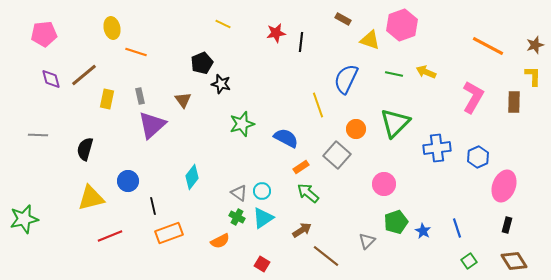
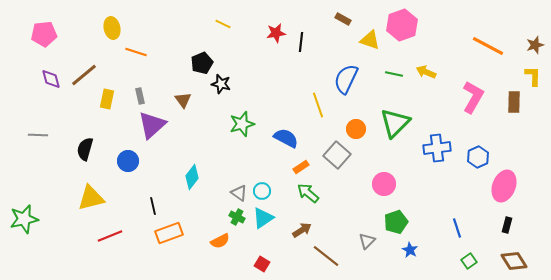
blue circle at (128, 181): moved 20 px up
blue star at (423, 231): moved 13 px left, 19 px down
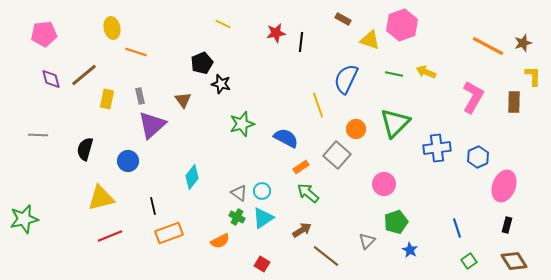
brown star at (535, 45): moved 12 px left, 2 px up
yellow triangle at (91, 198): moved 10 px right
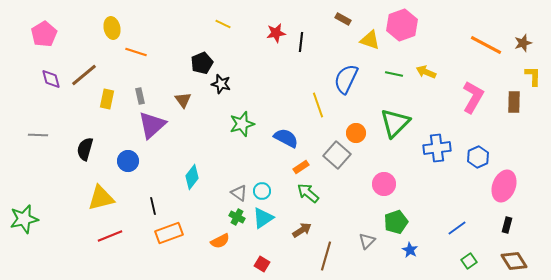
pink pentagon at (44, 34): rotated 25 degrees counterclockwise
orange line at (488, 46): moved 2 px left, 1 px up
orange circle at (356, 129): moved 4 px down
blue line at (457, 228): rotated 72 degrees clockwise
brown line at (326, 256): rotated 68 degrees clockwise
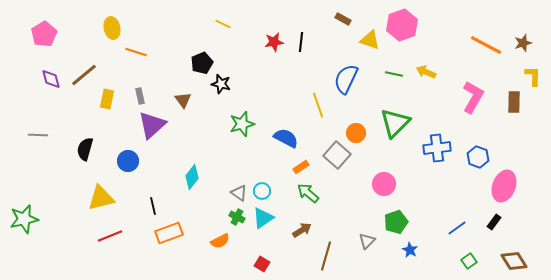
red star at (276, 33): moved 2 px left, 9 px down
blue hexagon at (478, 157): rotated 15 degrees counterclockwise
black rectangle at (507, 225): moved 13 px left, 3 px up; rotated 21 degrees clockwise
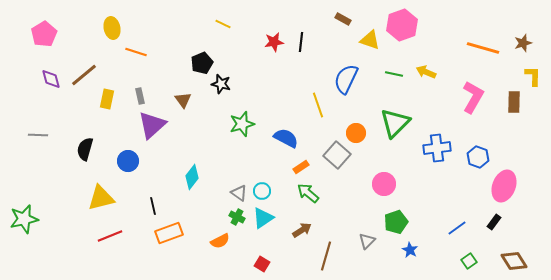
orange line at (486, 45): moved 3 px left, 3 px down; rotated 12 degrees counterclockwise
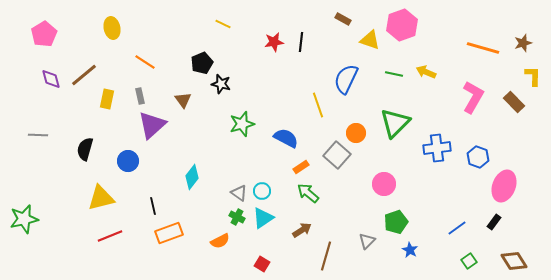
orange line at (136, 52): moved 9 px right, 10 px down; rotated 15 degrees clockwise
brown rectangle at (514, 102): rotated 45 degrees counterclockwise
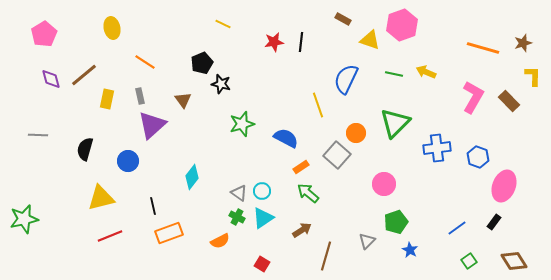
brown rectangle at (514, 102): moved 5 px left, 1 px up
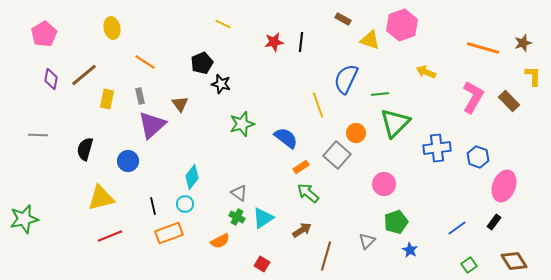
green line at (394, 74): moved 14 px left, 20 px down; rotated 18 degrees counterclockwise
purple diamond at (51, 79): rotated 25 degrees clockwise
brown triangle at (183, 100): moved 3 px left, 4 px down
blue semicircle at (286, 138): rotated 10 degrees clockwise
cyan circle at (262, 191): moved 77 px left, 13 px down
green square at (469, 261): moved 4 px down
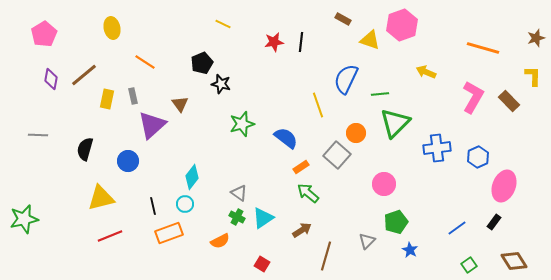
brown star at (523, 43): moved 13 px right, 5 px up
gray rectangle at (140, 96): moved 7 px left
blue hexagon at (478, 157): rotated 15 degrees clockwise
